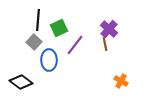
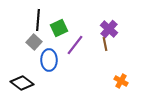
black diamond: moved 1 px right, 1 px down
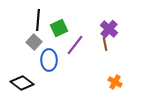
orange cross: moved 6 px left, 1 px down
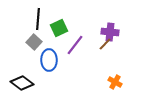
black line: moved 1 px up
purple cross: moved 1 px right, 3 px down; rotated 36 degrees counterclockwise
brown line: rotated 56 degrees clockwise
